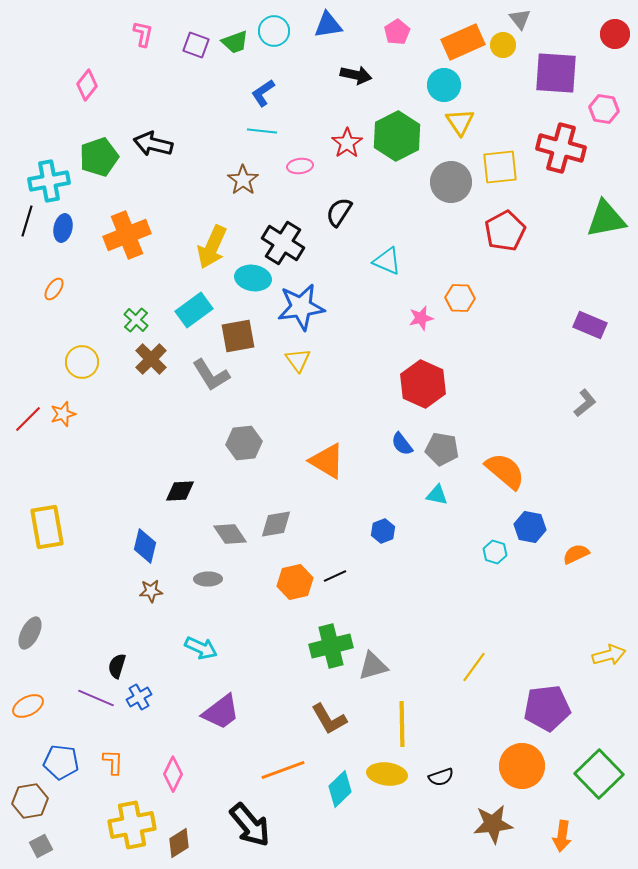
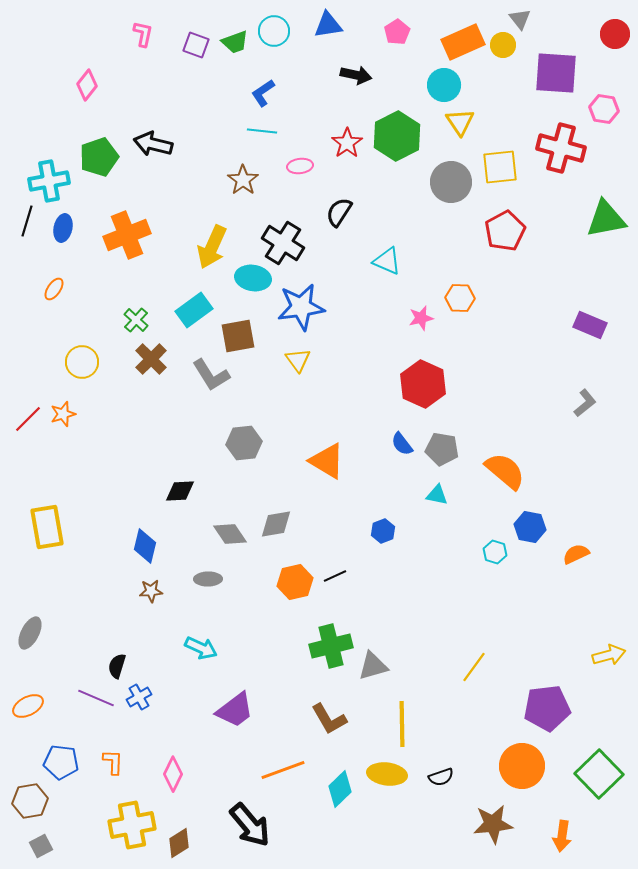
purple trapezoid at (221, 712): moved 14 px right, 2 px up
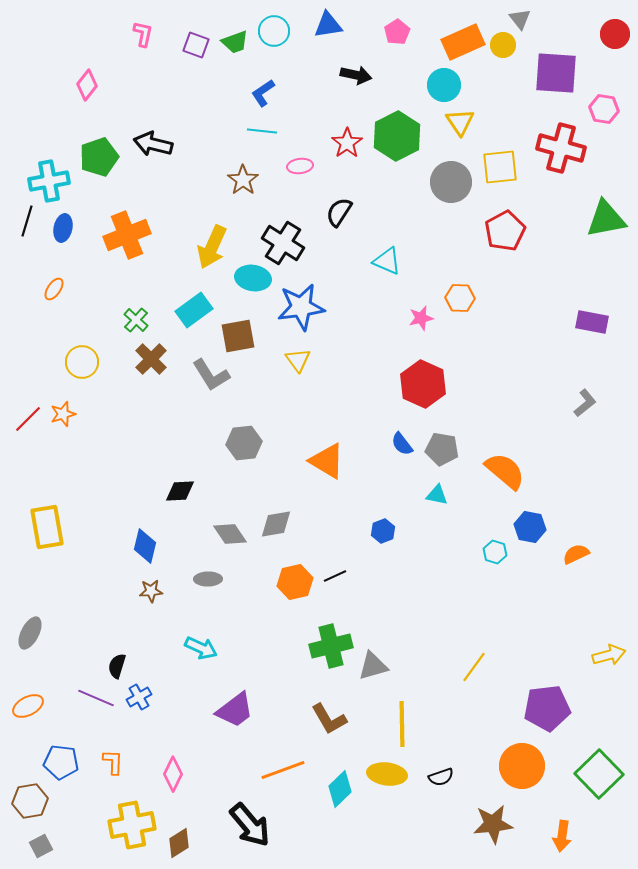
purple rectangle at (590, 325): moved 2 px right, 3 px up; rotated 12 degrees counterclockwise
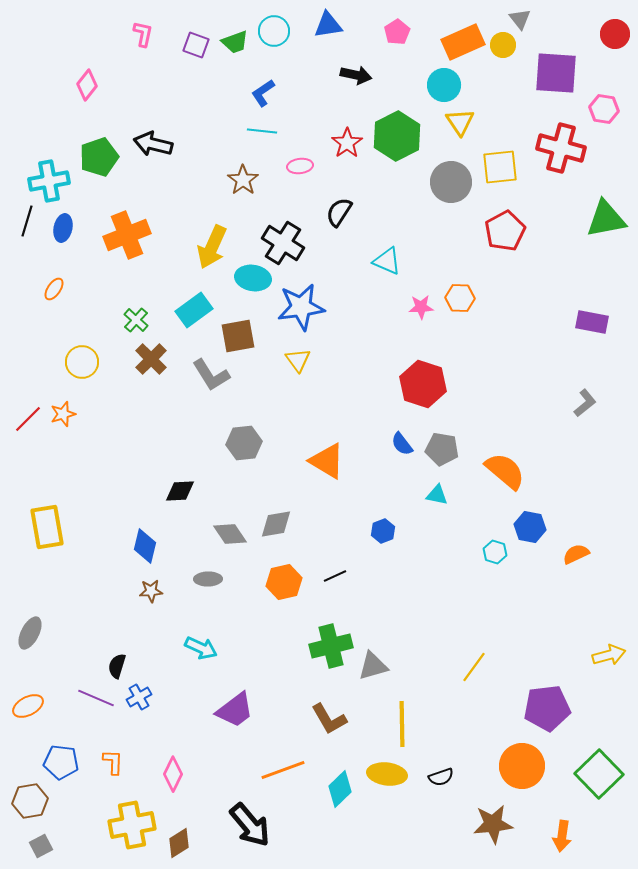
pink star at (421, 318): moved 11 px up; rotated 10 degrees clockwise
red hexagon at (423, 384): rotated 6 degrees counterclockwise
orange hexagon at (295, 582): moved 11 px left
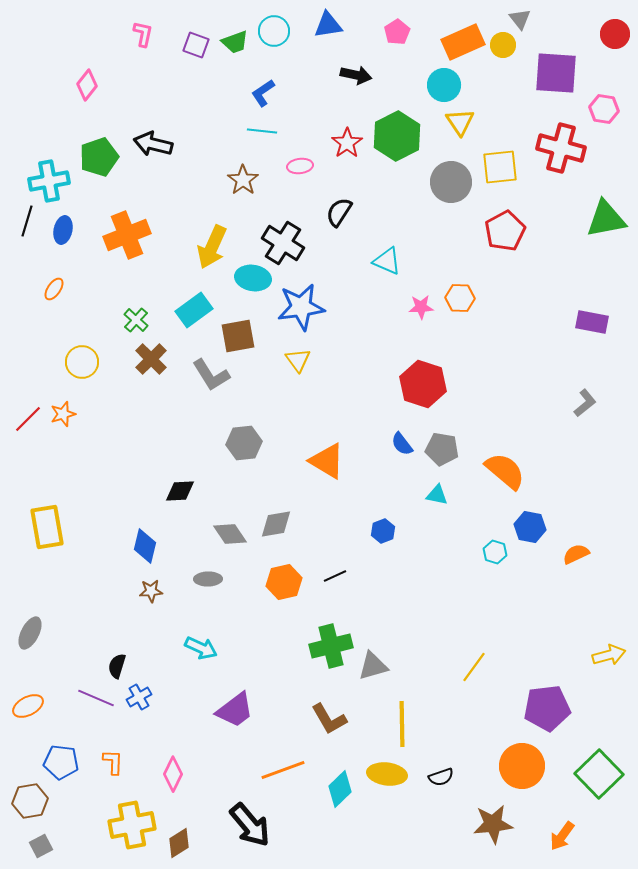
blue ellipse at (63, 228): moved 2 px down
orange arrow at (562, 836): rotated 28 degrees clockwise
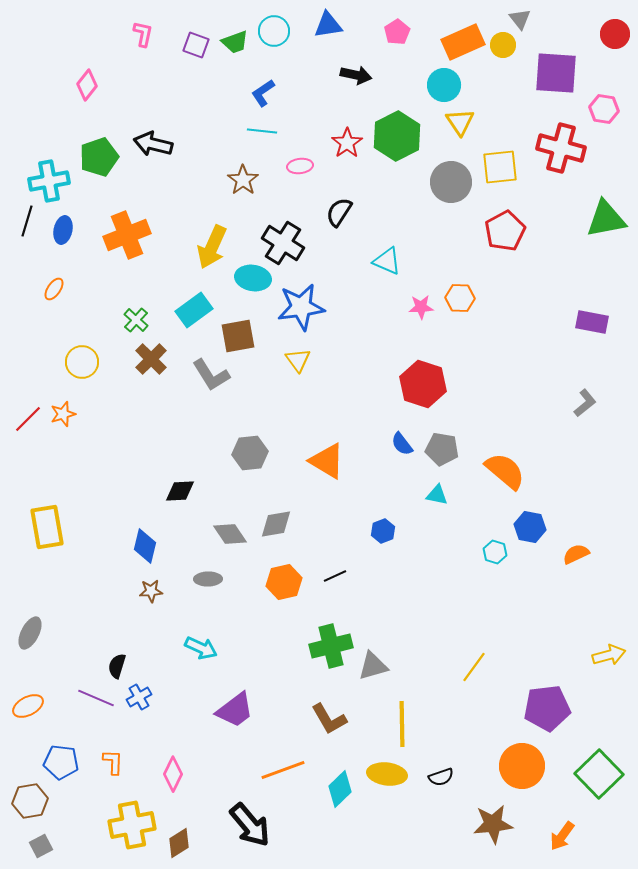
gray hexagon at (244, 443): moved 6 px right, 10 px down
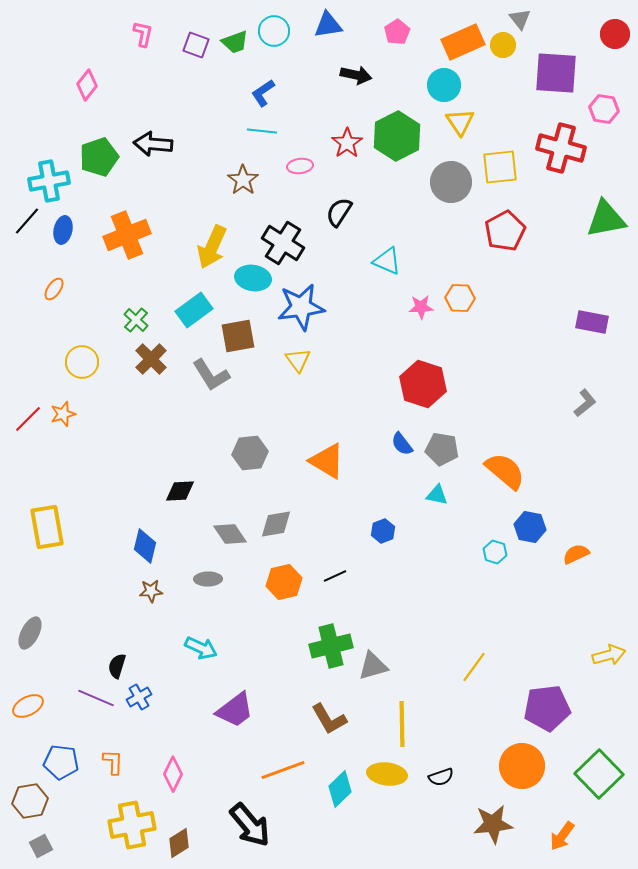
black arrow at (153, 144): rotated 9 degrees counterclockwise
black line at (27, 221): rotated 24 degrees clockwise
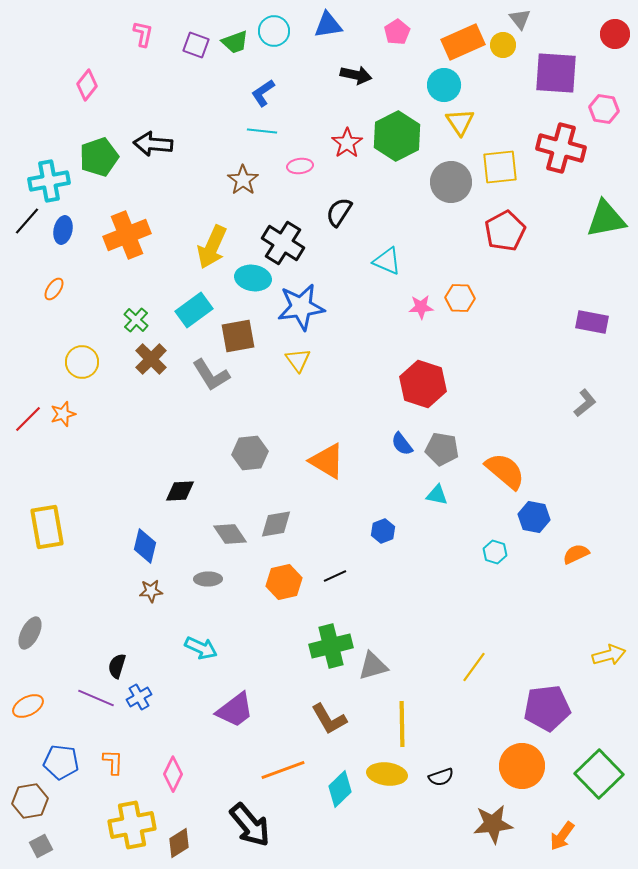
blue hexagon at (530, 527): moved 4 px right, 10 px up
